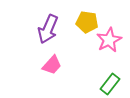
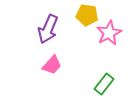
yellow pentagon: moved 7 px up
pink star: moved 7 px up
green rectangle: moved 6 px left
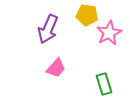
pink trapezoid: moved 4 px right, 3 px down
green rectangle: rotated 55 degrees counterclockwise
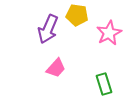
yellow pentagon: moved 10 px left
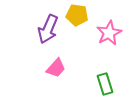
green rectangle: moved 1 px right
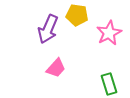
green rectangle: moved 4 px right
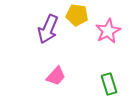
pink star: moved 1 px left, 2 px up
pink trapezoid: moved 8 px down
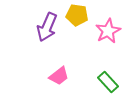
purple arrow: moved 1 px left, 2 px up
pink trapezoid: moved 3 px right; rotated 10 degrees clockwise
green rectangle: moved 1 px left, 2 px up; rotated 25 degrees counterclockwise
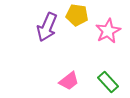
pink trapezoid: moved 10 px right, 5 px down
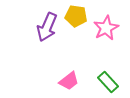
yellow pentagon: moved 1 px left, 1 px down
pink star: moved 2 px left, 3 px up
